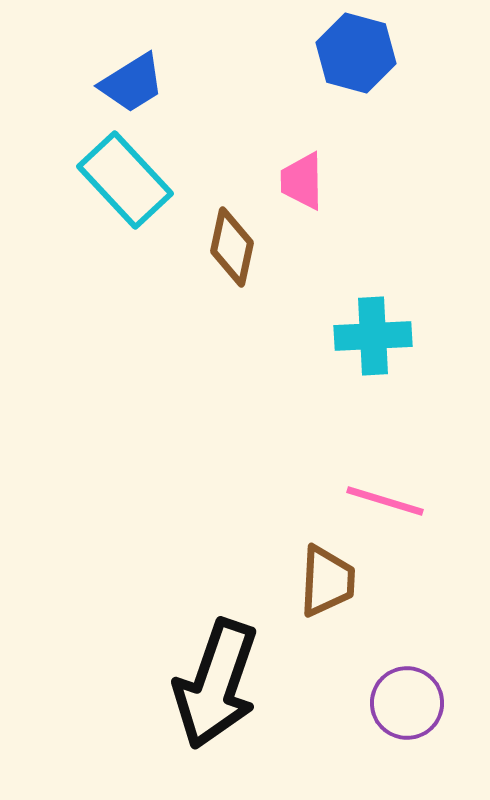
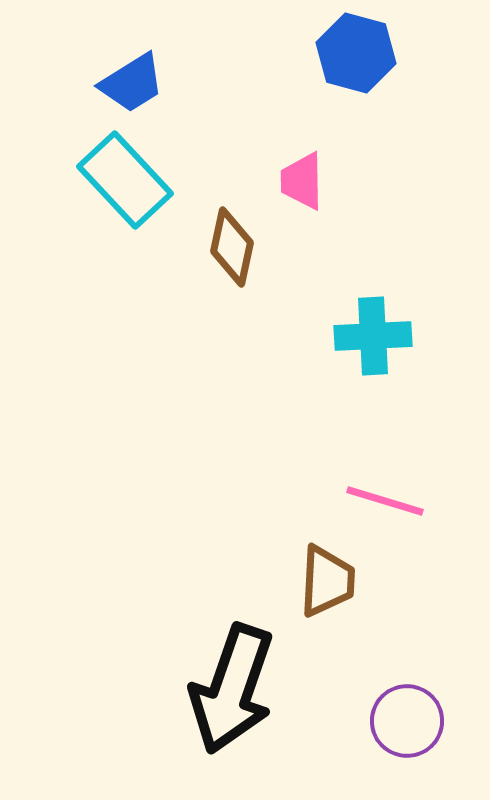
black arrow: moved 16 px right, 5 px down
purple circle: moved 18 px down
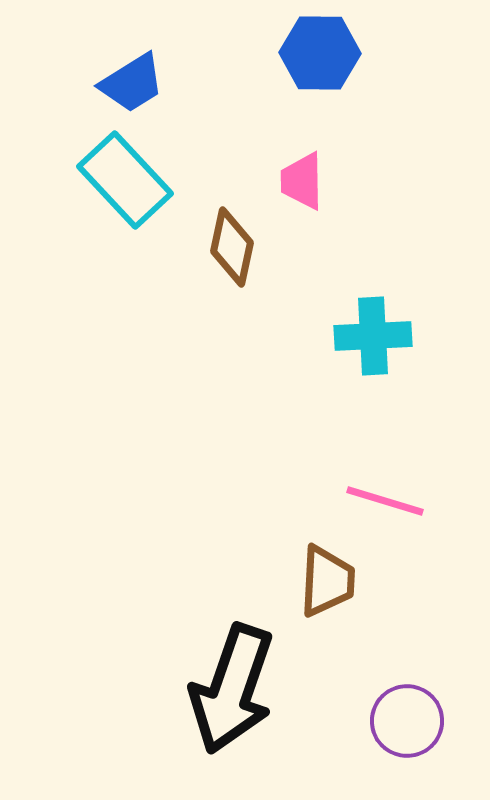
blue hexagon: moved 36 px left; rotated 14 degrees counterclockwise
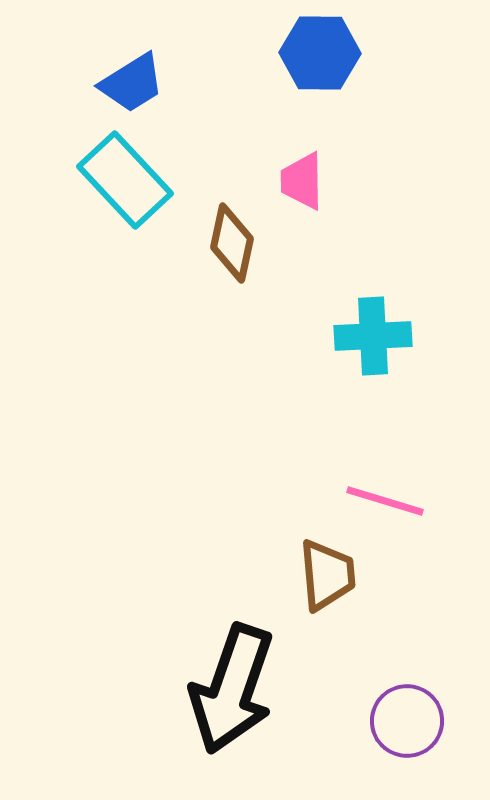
brown diamond: moved 4 px up
brown trapezoid: moved 6 px up; rotated 8 degrees counterclockwise
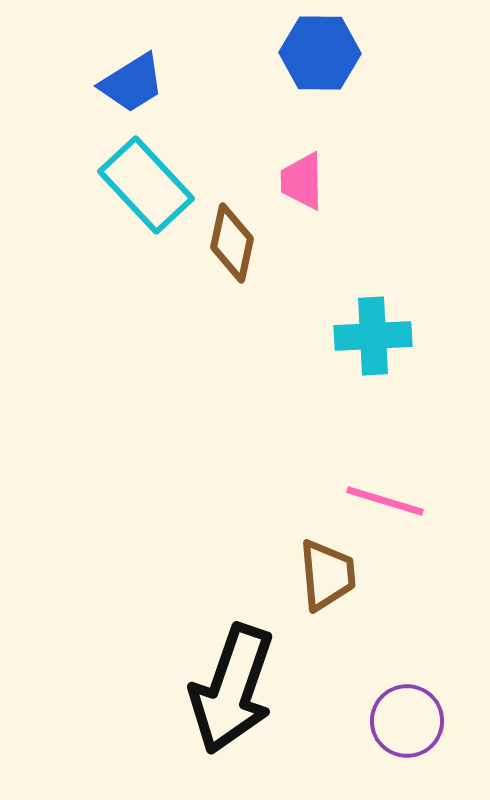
cyan rectangle: moved 21 px right, 5 px down
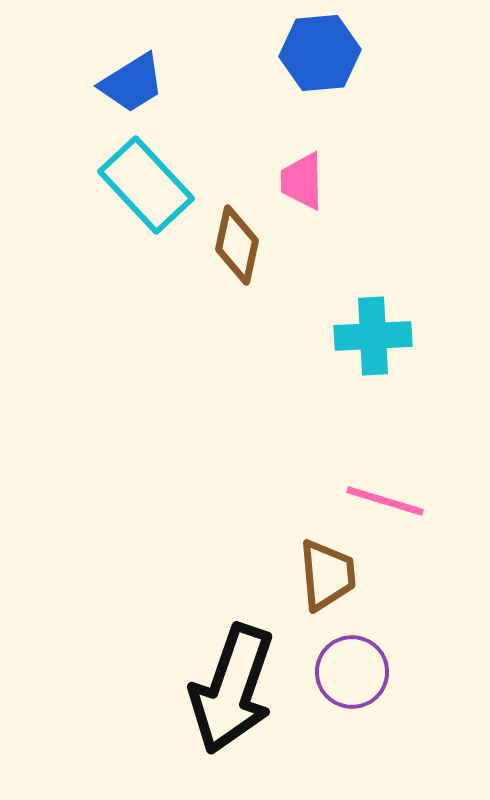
blue hexagon: rotated 6 degrees counterclockwise
brown diamond: moved 5 px right, 2 px down
purple circle: moved 55 px left, 49 px up
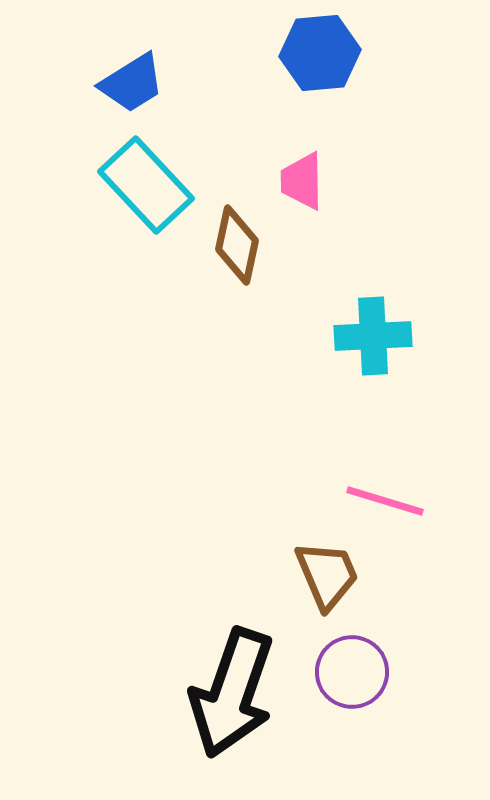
brown trapezoid: rotated 18 degrees counterclockwise
black arrow: moved 4 px down
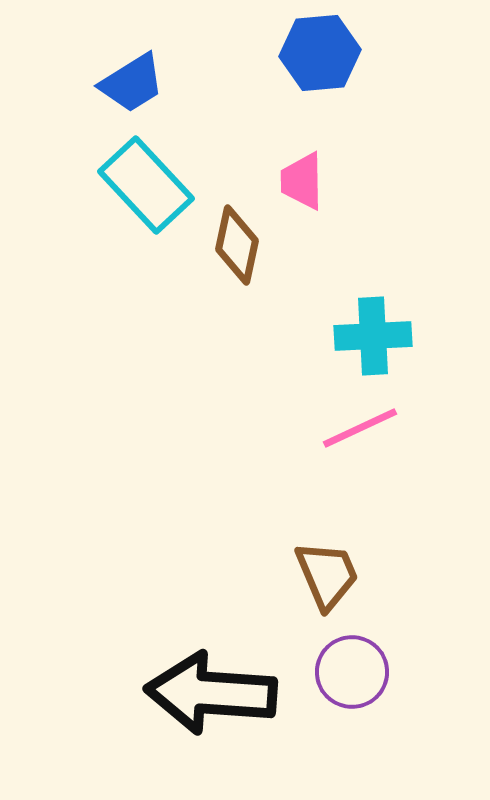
pink line: moved 25 px left, 73 px up; rotated 42 degrees counterclockwise
black arrow: moved 21 px left; rotated 75 degrees clockwise
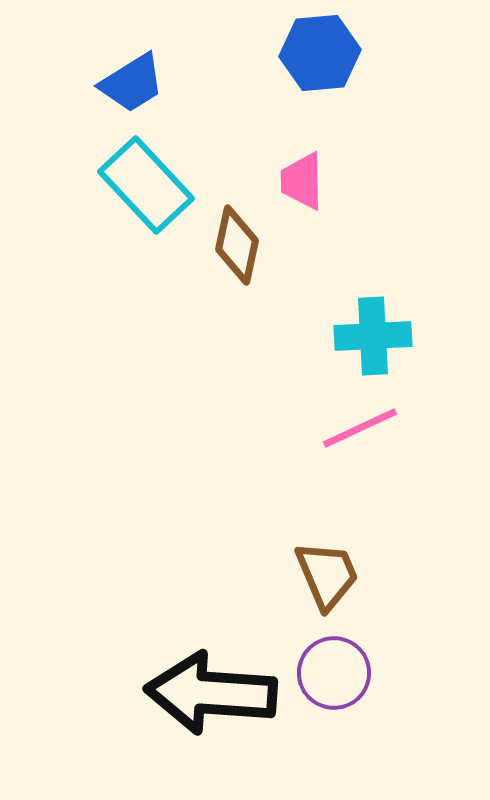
purple circle: moved 18 px left, 1 px down
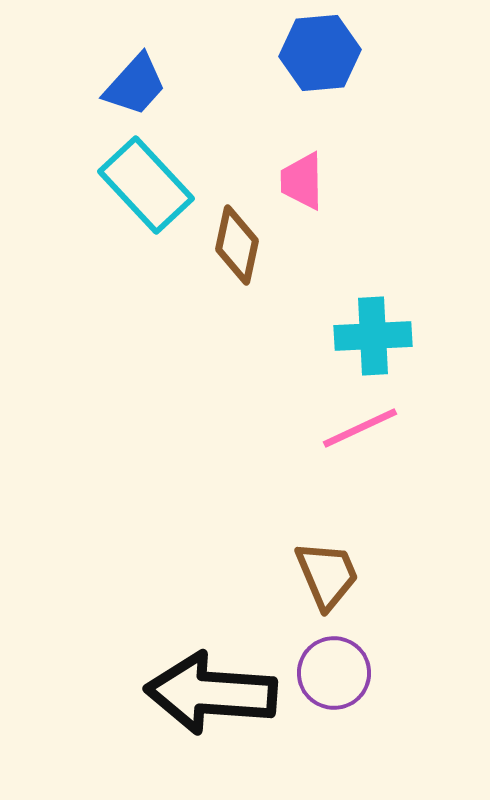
blue trapezoid: moved 3 px right, 2 px down; rotated 16 degrees counterclockwise
